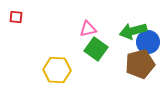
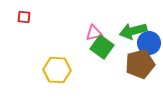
red square: moved 8 px right
pink triangle: moved 6 px right, 4 px down
blue circle: moved 1 px right, 1 px down
green square: moved 6 px right, 2 px up
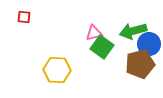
blue circle: moved 1 px down
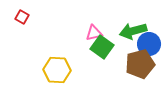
red square: moved 2 px left; rotated 24 degrees clockwise
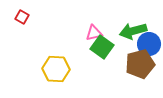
yellow hexagon: moved 1 px left, 1 px up
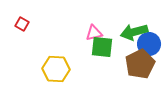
red square: moved 7 px down
green arrow: moved 1 px right, 1 px down
green square: rotated 30 degrees counterclockwise
brown pentagon: rotated 12 degrees counterclockwise
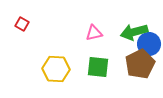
green square: moved 4 px left, 20 px down
